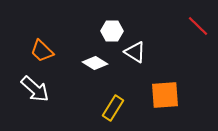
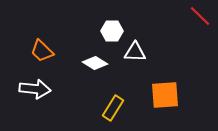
red line: moved 2 px right, 10 px up
white triangle: rotated 30 degrees counterclockwise
white arrow: rotated 36 degrees counterclockwise
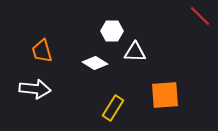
orange trapezoid: rotated 30 degrees clockwise
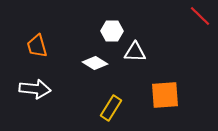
orange trapezoid: moved 5 px left, 5 px up
yellow rectangle: moved 2 px left
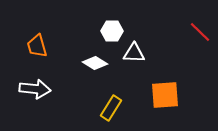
red line: moved 16 px down
white triangle: moved 1 px left, 1 px down
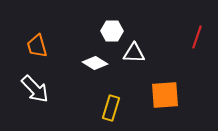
red line: moved 3 px left, 5 px down; rotated 65 degrees clockwise
white arrow: rotated 40 degrees clockwise
yellow rectangle: rotated 15 degrees counterclockwise
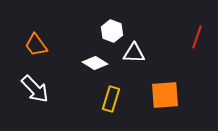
white hexagon: rotated 20 degrees clockwise
orange trapezoid: moved 1 px left, 1 px up; rotated 20 degrees counterclockwise
yellow rectangle: moved 9 px up
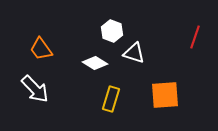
red line: moved 2 px left
orange trapezoid: moved 5 px right, 4 px down
white triangle: rotated 15 degrees clockwise
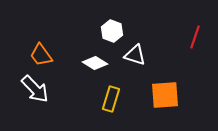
orange trapezoid: moved 6 px down
white triangle: moved 1 px right, 2 px down
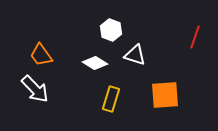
white hexagon: moved 1 px left, 1 px up
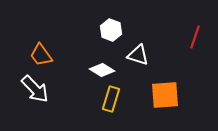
white triangle: moved 3 px right
white diamond: moved 7 px right, 7 px down
